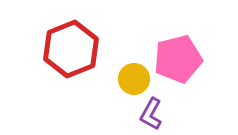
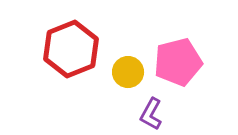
pink pentagon: moved 3 px down
yellow circle: moved 6 px left, 7 px up
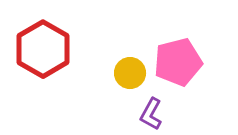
red hexagon: moved 28 px left; rotated 8 degrees counterclockwise
yellow circle: moved 2 px right, 1 px down
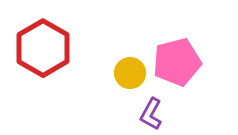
red hexagon: moved 1 px up
pink pentagon: moved 1 px left
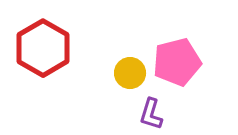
purple L-shape: rotated 12 degrees counterclockwise
